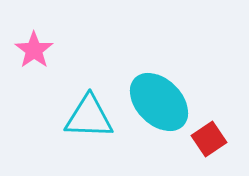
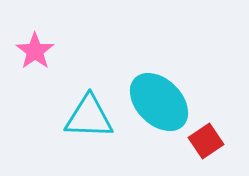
pink star: moved 1 px right, 1 px down
red square: moved 3 px left, 2 px down
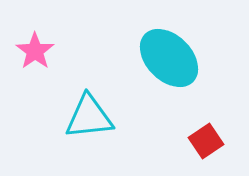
cyan ellipse: moved 10 px right, 44 px up
cyan triangle: rotated 8 degrees counterclockwise
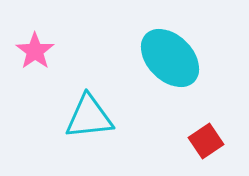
cyan ellipse: moved 1 px right
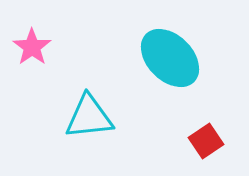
pink star: moved 3 px left, 4 px up
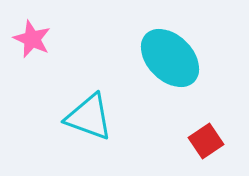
pink star: moved 8 px up; rotated 12 degrees counterclockwise
cyan triangle: rotated 26 degrees clockwise
